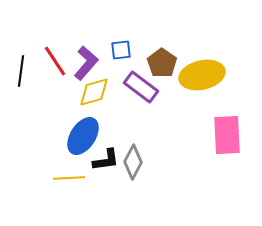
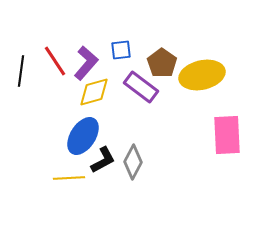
black L-shape: moved 3 px left; rotated 20 degrees counterclockwise
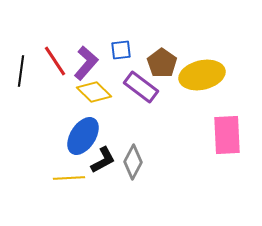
yellow diamond: rotated 60 degrees clockwise
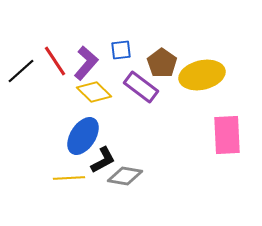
black line: rotated 40 degrees clockwise
gray diamond: moved 8 px left, 14 px down; rotated 72 degrees clockwise
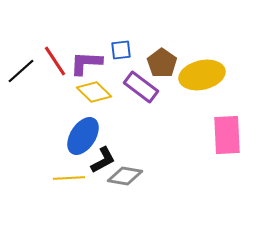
purple L-shape: rotated 128 degrees counterclockwise
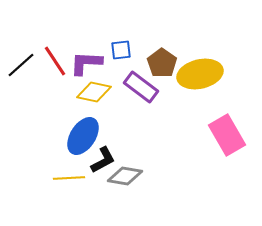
black line: moved 6 px up
yellow ellipse: moved 2 px left, 1 px up
yellow diamond: rotated 32 degrees counterclockwise
pink rectangle: rotated 27 degrees counterclockwise
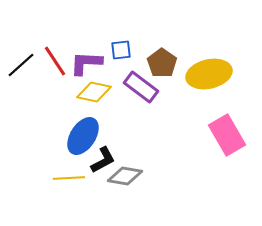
yellow ellipse: moved 9 px right
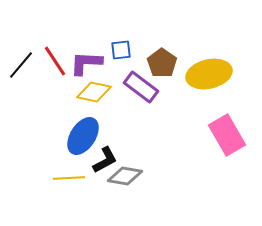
black line: rotated 8 degrees counterclockwise
black L-shape: moved 2 px right
